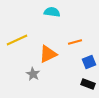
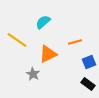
cyan semicircle: moved 9 px left, 10 px down; rotated 49 degrees counterclockwise
yellow line: rotated 60 degrees clockwise
black rectangle: rotated 16 degrees clockwise
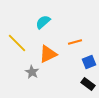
yellow line: moved 3 px down; rotated 10 degrees clockwise
gray star: moved 1 px left, 2 px up
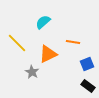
orange line: moved 2 px left; rotated 24 degrees clockwise
blue square: moved 2 px left, 2 px down
black rectangle: moved 2 px down
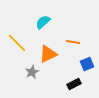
gray star: rotated 16 degrees clockwise
black rectangle: moved 14 px left, 2 px up; rotated 64 degrees counterclockwise
